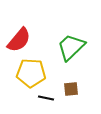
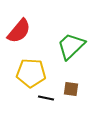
red semicircle: moved 9 px up
green trapezoid: moved 1 px up
brown square: rotated 14 degrees clockwise
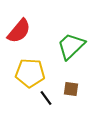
yellow pentagon: moved 1 px left
black line: rotated 42 degrees clockwise
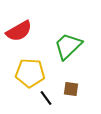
red semicircle: rotated 20 degrees clockwise
green trapezoid: moved 3 px left
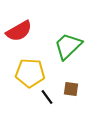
black line: moved 1 px right, 1 px up
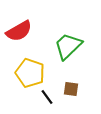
yellow pentagon: rotated 16 degrees clockwise
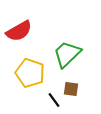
green trapezoid: moved 1 px left, 8 px down
black line: moved 7 px right, 3 px down
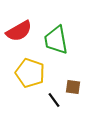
green trapezoid: moved 11 px left, 14 px up; rotated 56 degrees counterclockwise
brown square: moved 2 px right, 2 px up
